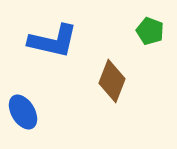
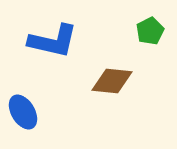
green pentagon: rotated 24 degrees clockwise
brown diamond: rotated 75 degrees clockwise
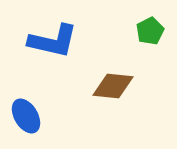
brown diamond: moved 1 px right, 5 px down
blue ellipse: moved 3 px right, 4 px down
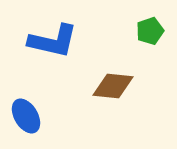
green pentagon: rotated 8 degrees clockwise
